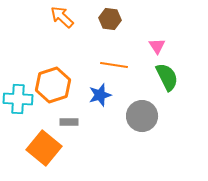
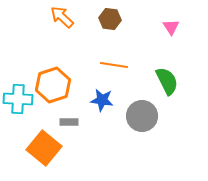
pink triangle: moved 14 px right, 19 px up
green semicircle: moved 4 px down
blue star: moved 2 px right, 5 px down; rotated 25 degrees clockwise
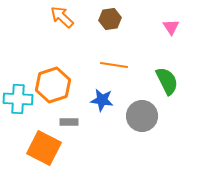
brown hexagon: rotated 15 degrees counterclockwise
orange square: rotated 12 degrees counterclockwise
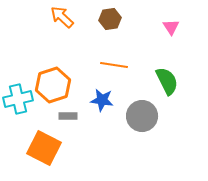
cyan cross: rotated 16 degrees counterclockwise
gray rectangle: moved 1 px left, 6 px up
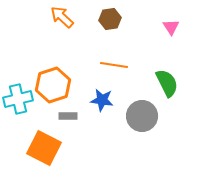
green semicircle: moved 2 px down
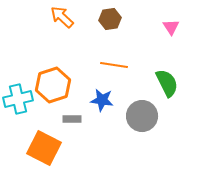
gray rectangle: moved 4 px right, 3 px down
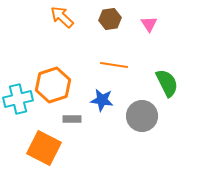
pink triangle: moved 22 px left, 3 px up
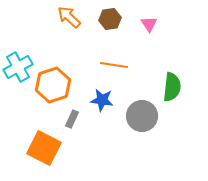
orange arrow: moved 7 px right
green semicircle: moved 5 px right, 4 px down; rotated 32 degrees clockwise
cyan cross: moved 32 px up; rotated 16 degrees counterclockwise
gray rectangle: rotated 66 degrees counterclockwise
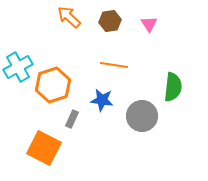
brown hexagon: moved 2 px down
green semicircle: moved 1 px right
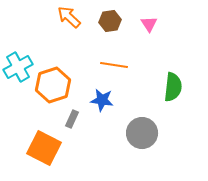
gray circle: moved 17 px down
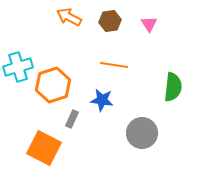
orange arrow: rotated 15 degrees counterclockwise
cyan cross: rotated 12 degrees clockwise
